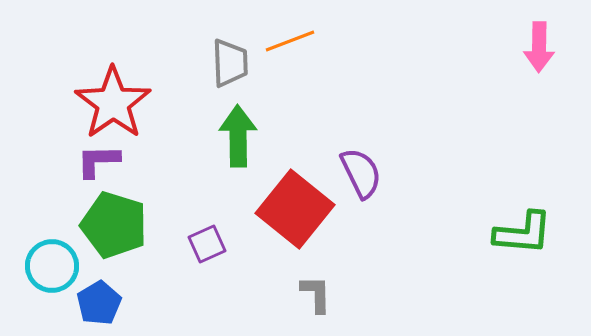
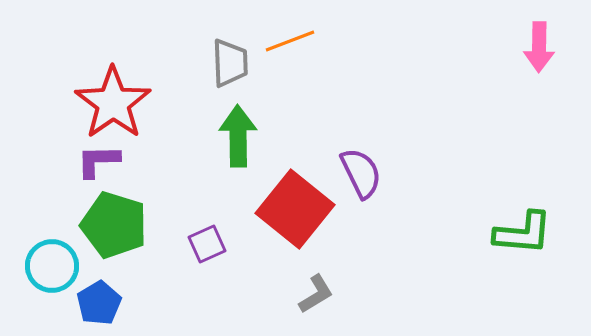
gray L-shape: rotated 60 degrees clockwise
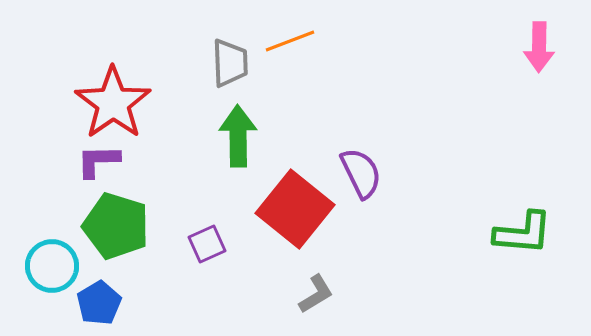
green pentagon: moved 2 px right, 1 px down
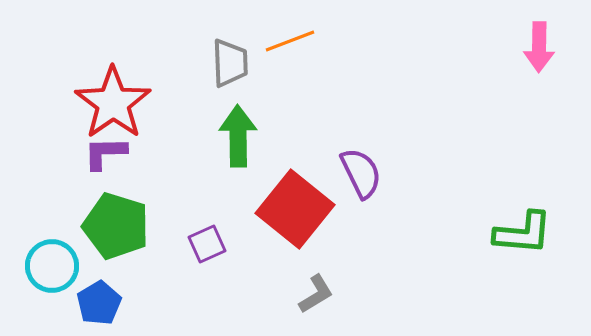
purple L-shape: moved 7 px right, 8 px up
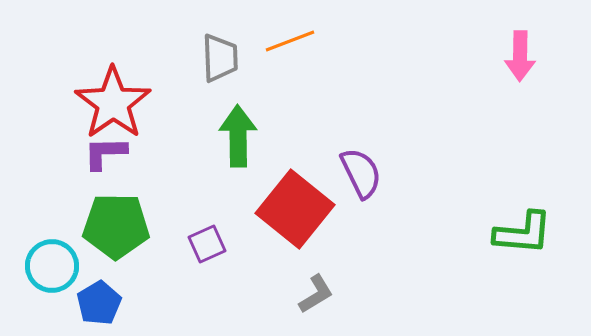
pink arrow: moved 19 px left, 9 px down
gray trapezoid: moved 10 px left, 5 px up
green pentagon: rotated 16 degrees counterclockwise
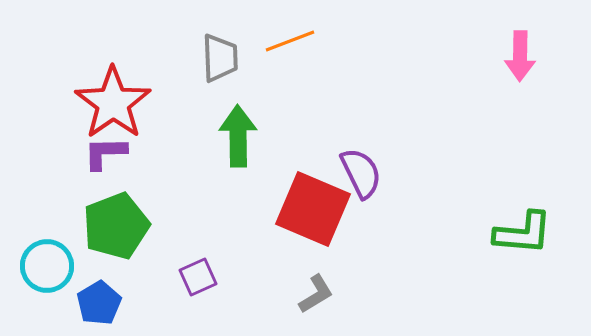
red square: moved 18 px right; rotated 16 degrees counterclockwise
green pentagon: rotated 22 degrees counterclockwise
purple square: moved 9 px left, 33 px down
cyan circle: moved 5 px left
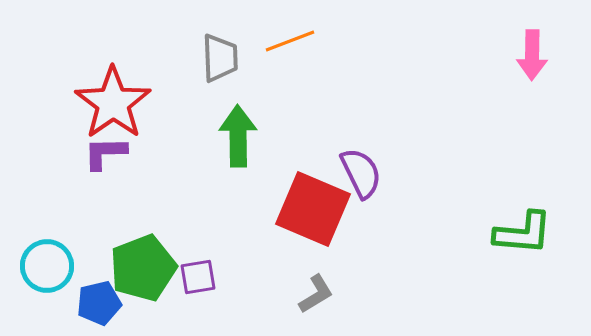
pink arrow: moved 12 px right, 1 px up
green pentagon: moved 27 px right, 42 px down
purple square: rotated 15 degrees clockwise
blue pentagon: rotated 18 degrees clockwise
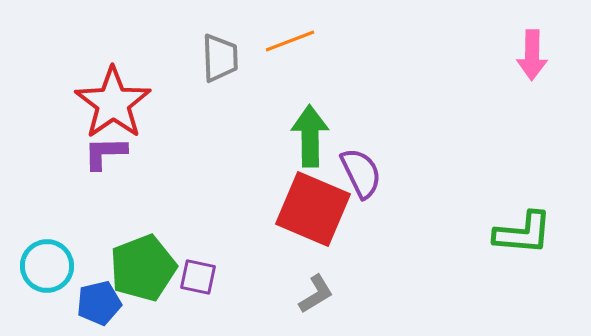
green arrow: moved 72 px right
purple square: rotated 21 degrees clockwise
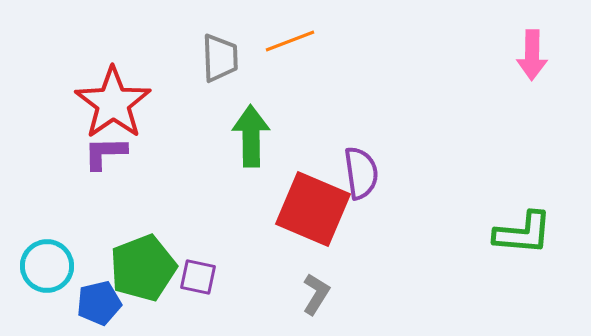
green arrow: moved 59 px left
purple semicircle: rotated 18 degrees clockwise
gray L-shape: rotated 27 degrees counterclockwise
